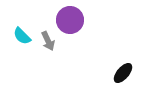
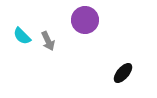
purple circle: moved 15 px right
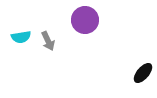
cyan semicircle: moved 1 px left, 1 px down; rotated 54 degrees counterclockwise
black ellipse: moved 20 px right
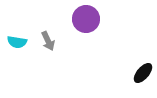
purple circle: moved 1 px right, 1 px up
cyan semicircle: moved 4 px left, 5 px down; rotated 18 degrees clockwise
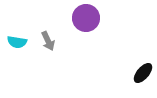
purple circle: moved 1 px up
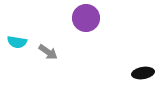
gray arrow: moved 11 px down; rotated 30 degrees counterclockwise
black ellipse: rotated 40 degrees clockwise
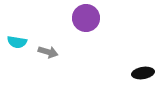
gray arrow: rotated 18 degrees counterclockwise
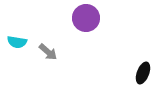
gray arrow: rotated 24 degrees clockwise
black ellipse: rotated 60 degrees counterclockwise
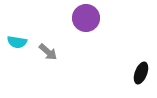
black ellipse: moved 2 px left
